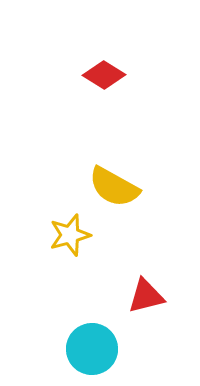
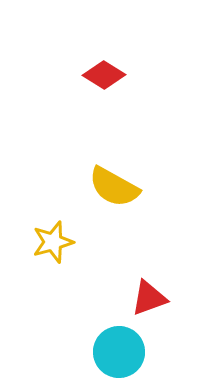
yellow star: moved 17 px left, 7 px down
red triangle: moved 3 px right, 2 px down; rotated 6 degrees counterclockwise
cyan circle: moved 27 px right, 3 px down
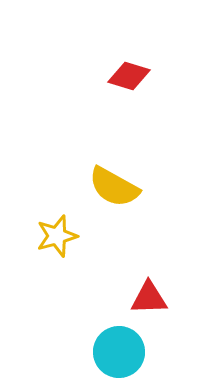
red diamond: moved 25 px right, 1 px down; rotated 15 degrees counterclockwise
yellow star: moved 4 px right, 6 px up
red triangle: rotated 18 degrees clockwise
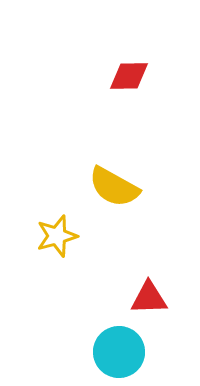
red diamond: rotated 18 degrees counterclockwise
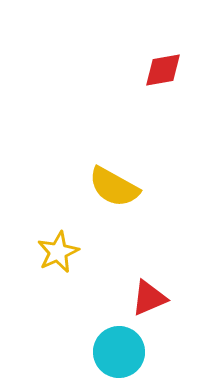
red diamond: moved 34 px right, 6 px up; rotated 9 degrees counterclockwise
yellow star: moved 1 px right, 16 px down; rotated 9 degrees counterclockwise
red triangle: rotated 21 degrees counterclockwise
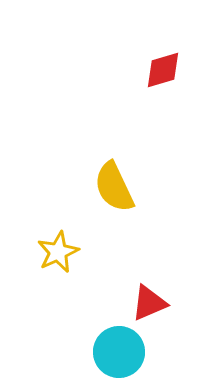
red diamond: rotated 6 degrees counterclockwise
yellow semicircle: rotated 36 degrees clockwise
red triangle: moved 5 px down
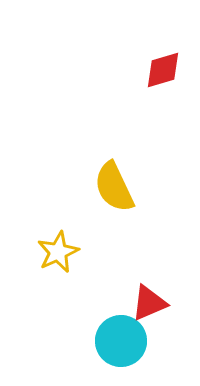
cyan circle: moved 2 px right, 11 px up
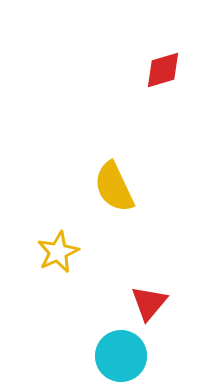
red triangle: rotated 27 degrees counterclockwise
cyan circle: moved 15 px down
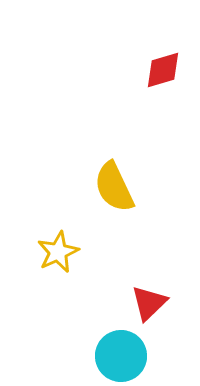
red triangle: rotated 6 degrees clockwise
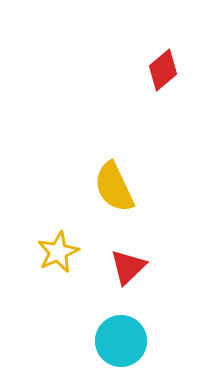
red diamond: rotated 24 degrees counterclockwise
red triangle: moved 21 px left, 36 px up
cyan circle: moved 15 px up
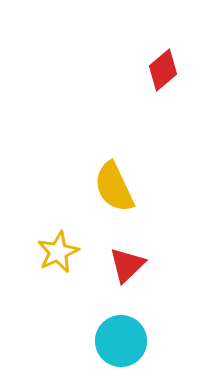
red triangle: moved 1 px left, 2 px up
